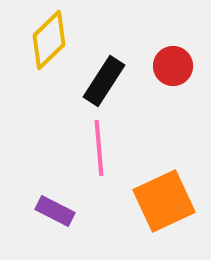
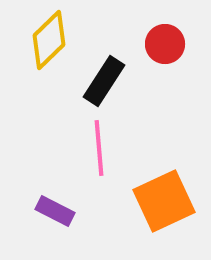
red circle: moved 8 px left, 22 px up
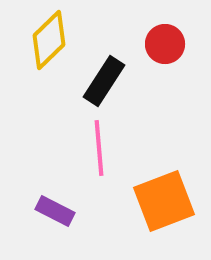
orange square: rotated 4 degrees clockwise
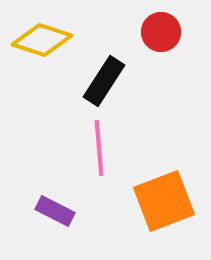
yellow diamond: moved 7 px left; rotated 62 degrees clockwise
red circle: moved 4 px left, 12 px up
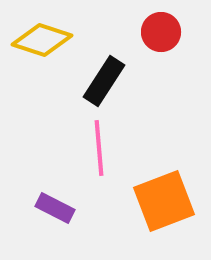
purple rectangle: moved 3 px up
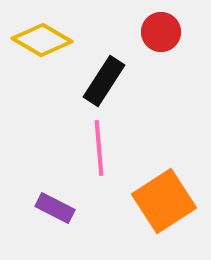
yellow diamond: rotated 12 degrees clockwise
orange square: rotated 12 degrees counterclockwise
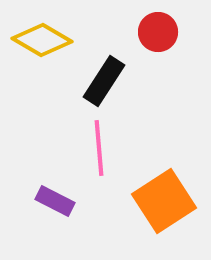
red circle: moved 3 px left
purple rectangle: moved 7 px up
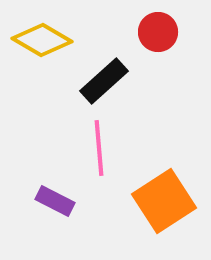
black rectangle: rotated 15 degrees clockwise
